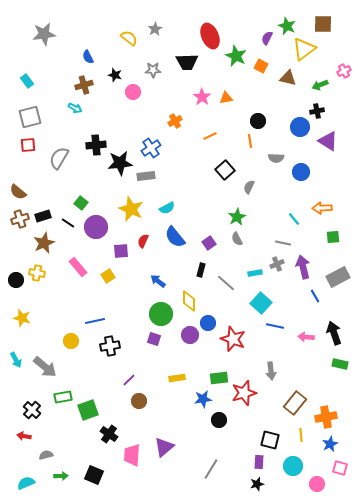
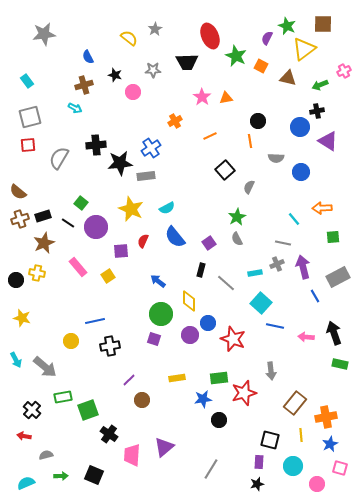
brown circle at (139, 401): moved 3 px right, 1 px up
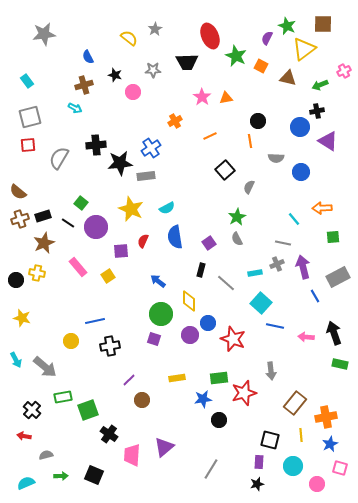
blue semicircle at (175, 237): rotated 30 degrees clockwise
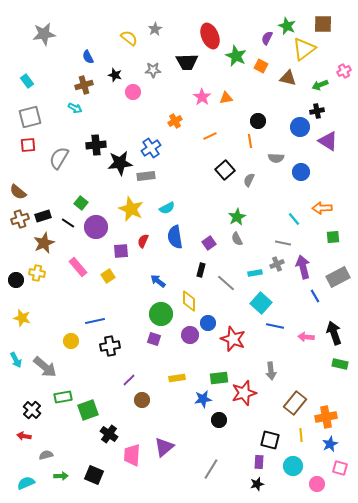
gray semicircle at (249, 187): moved 7 px up
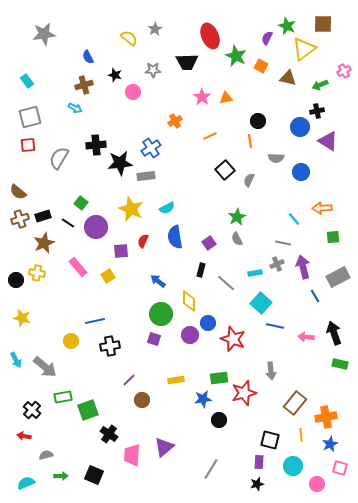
yellow rectangle at (177, 378): moved 1 px left, 2 px down
